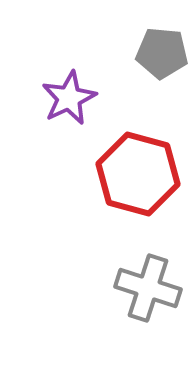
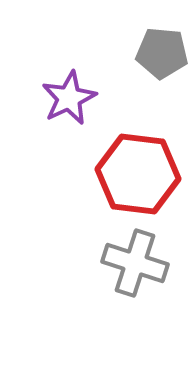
red hexagon: rotated 8 degrees counterclockwise
gray cross: moved 13 px left, 25 px up
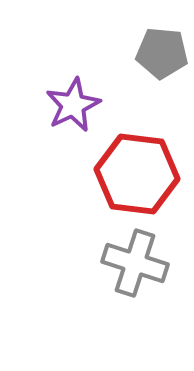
purple star: moved 4 px right, 7 px down
red hexagon: moved 1 px left
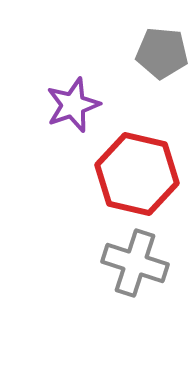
purple star: rotated 6 degrees clockwise
red hexagon: rotated 6 degrees clockwise
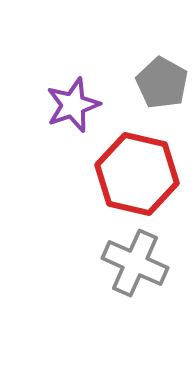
gray pentagon: moved 30 px down; rotated 24 degrees clockwise
gray cross: rotated 6 degrees clockwise
